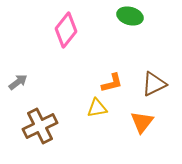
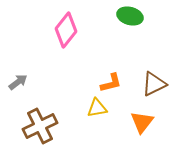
orange L-shape: moved 1 px left
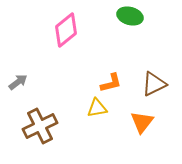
pink diamond: rotated 12 degrees clockwise
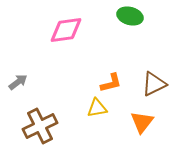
pink diamond: rotated 32 degrees clockwise
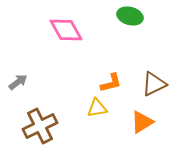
pink diamond: rotated 68 degrees clockwise
orange triangle: rotated 20 degrees clockwise
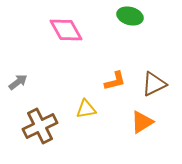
orange L-shape: moved 4 px right, 2 px up
yellow triangle: moved 11 px left, 1 px down
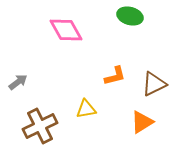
orange L-shape: moved 5 px up
